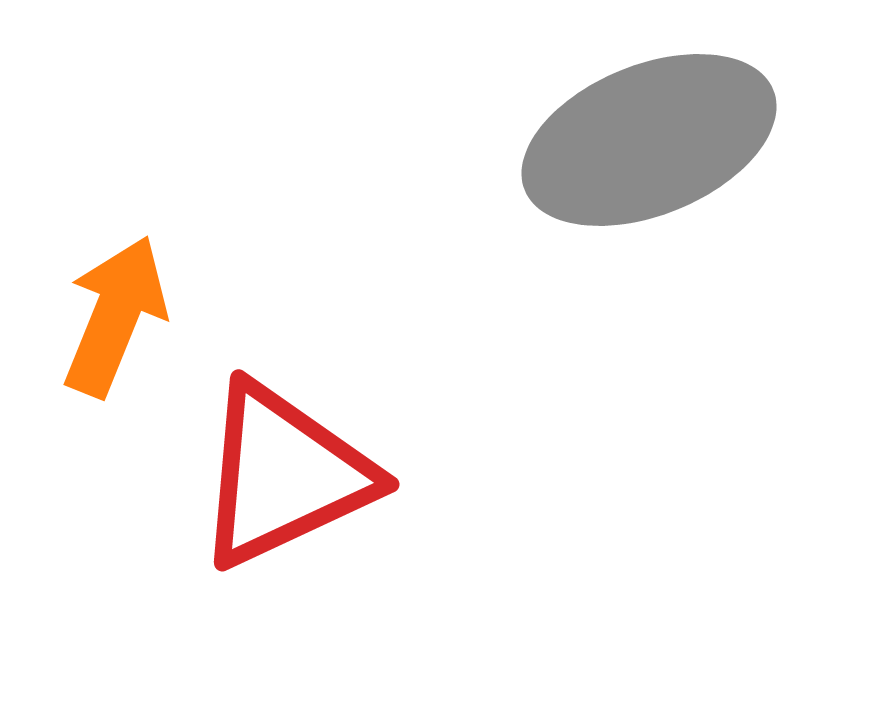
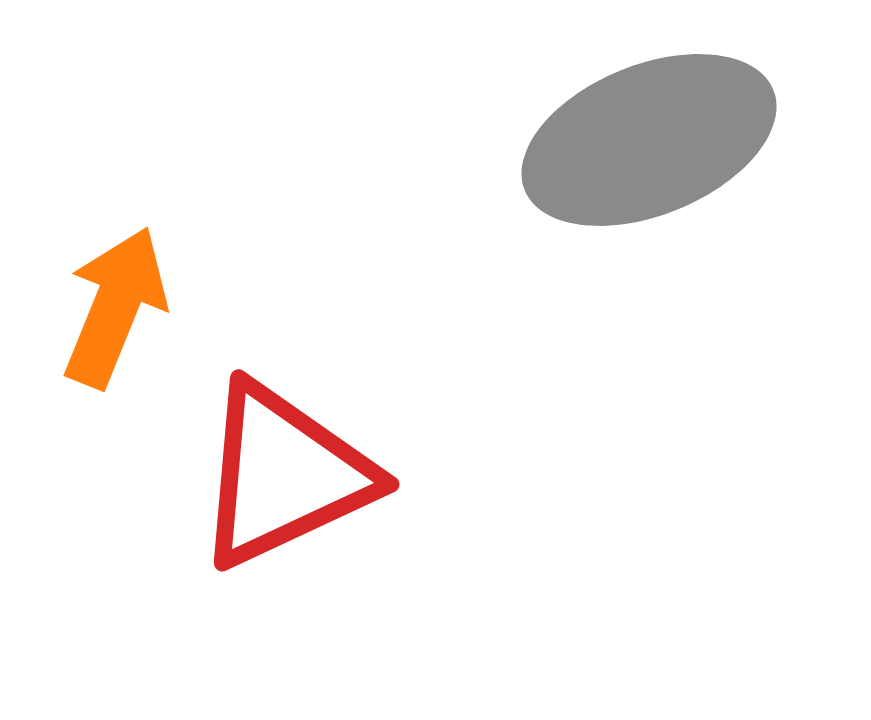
orange arrow: moved 9 px up
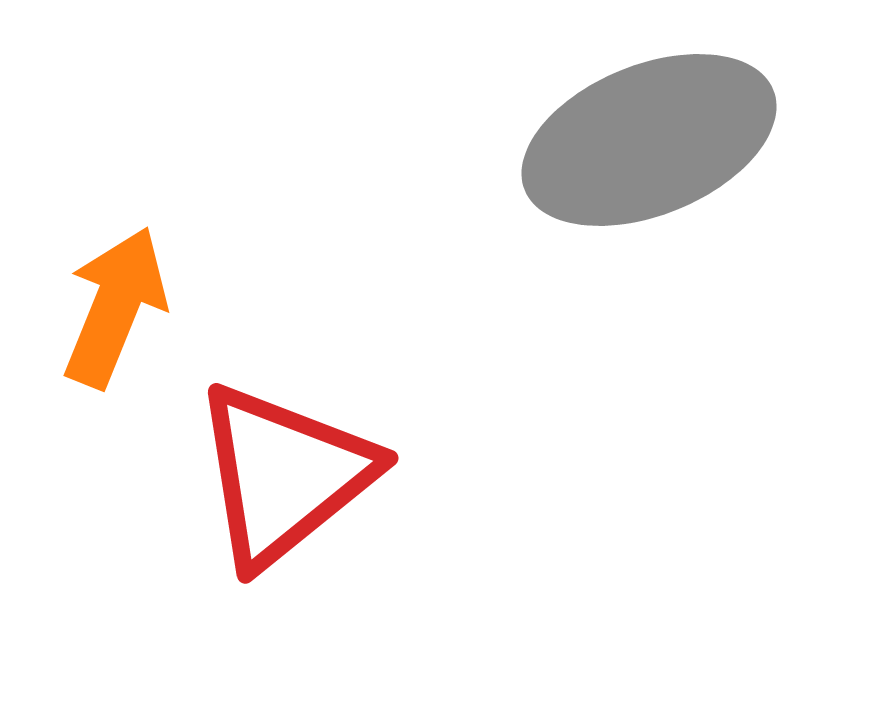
red triangle: rotated 14 degrees counterclockwise
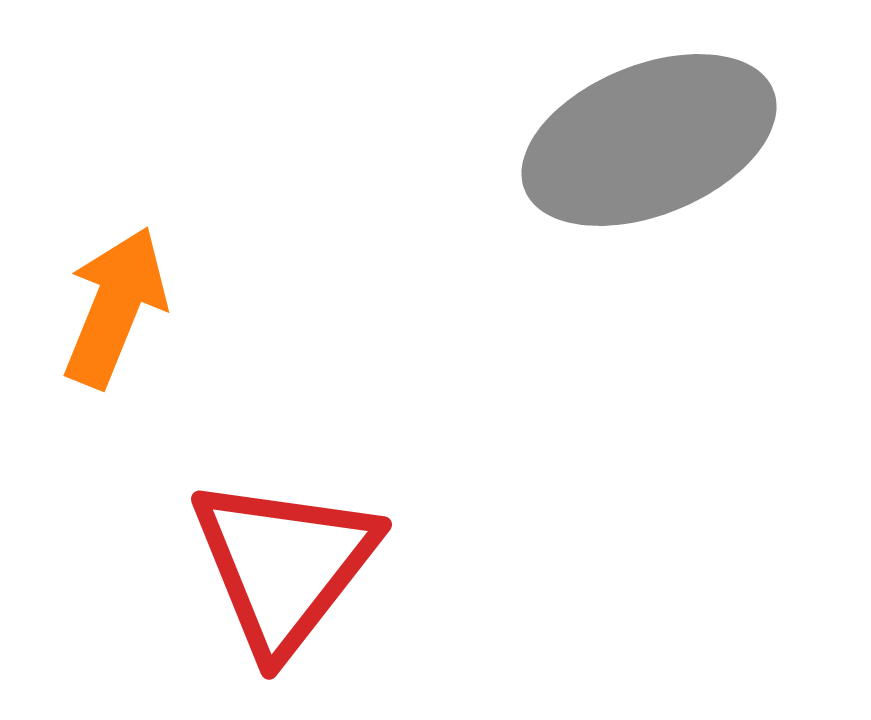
red triangle: moved 90 px down; rotated 13 degrees counterclockwise
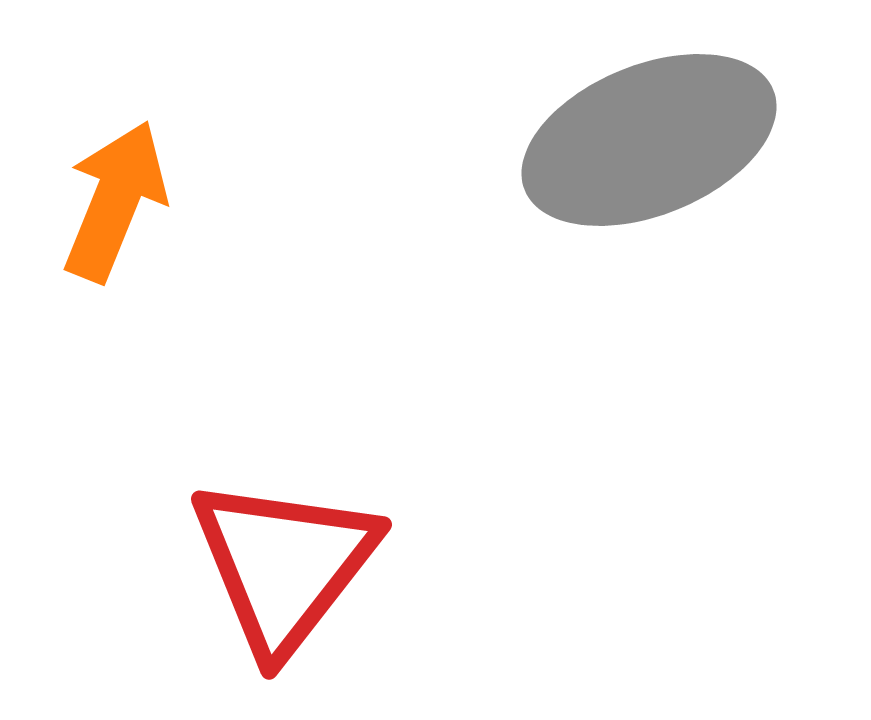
orange arrow: moved 106 px up
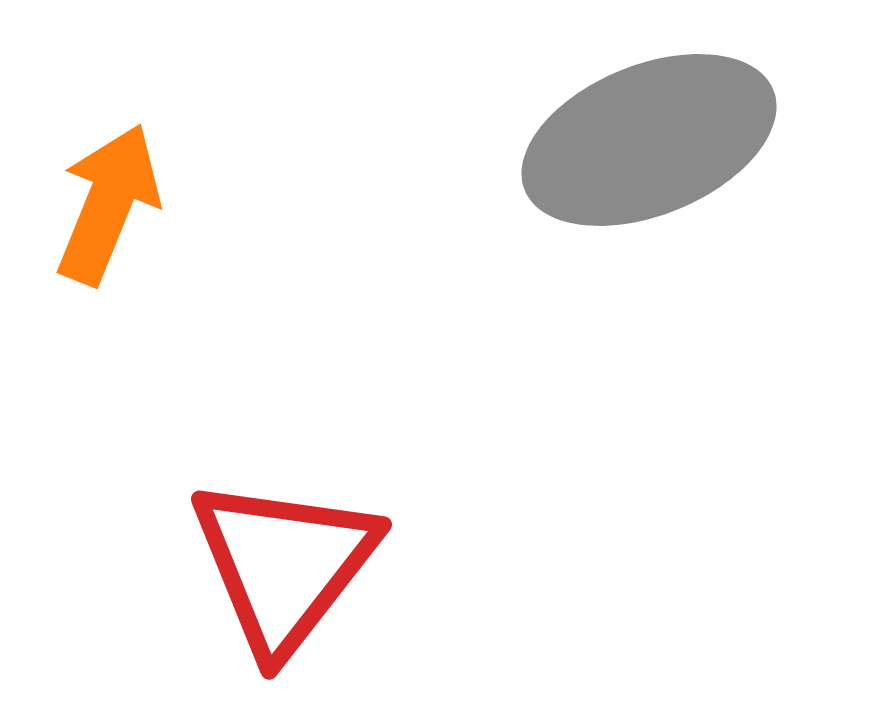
orange arrow: moved 7 px left, 3 px down
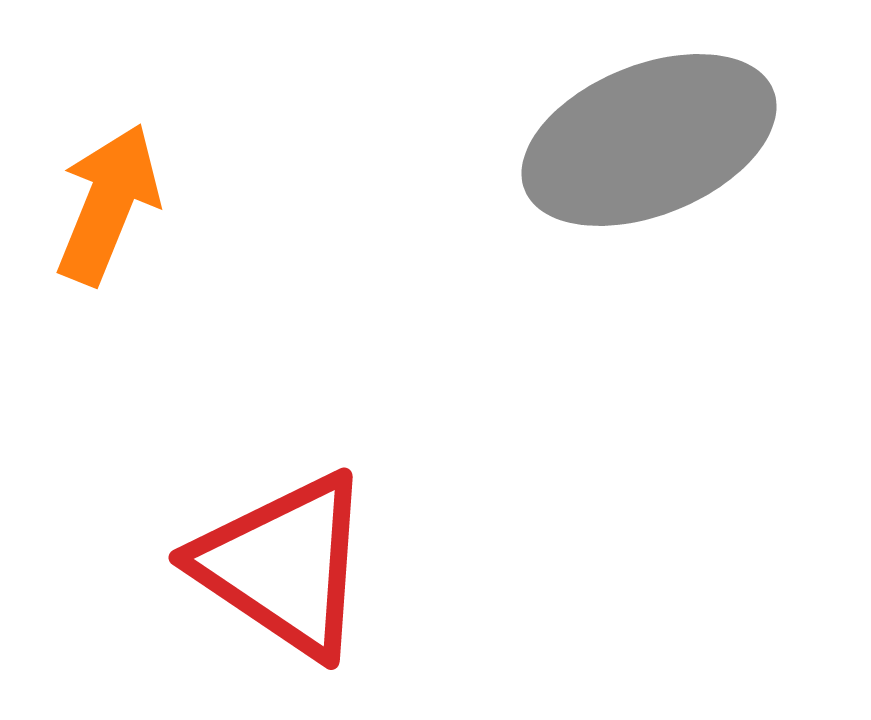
red triangle: rotated 34 degrees counterclockwise
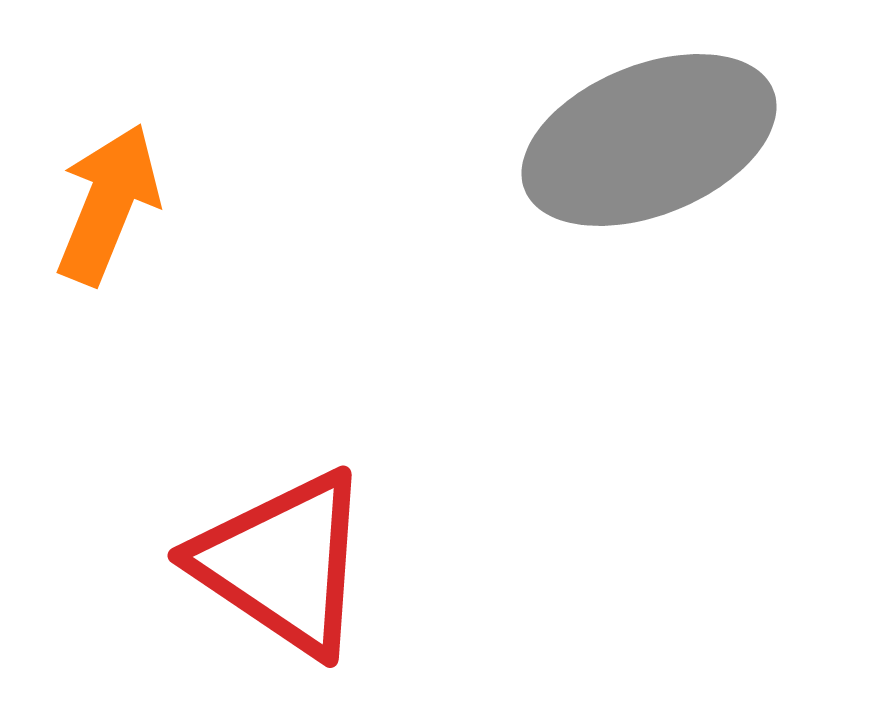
red triangle: moved 1 px left, 2 px up
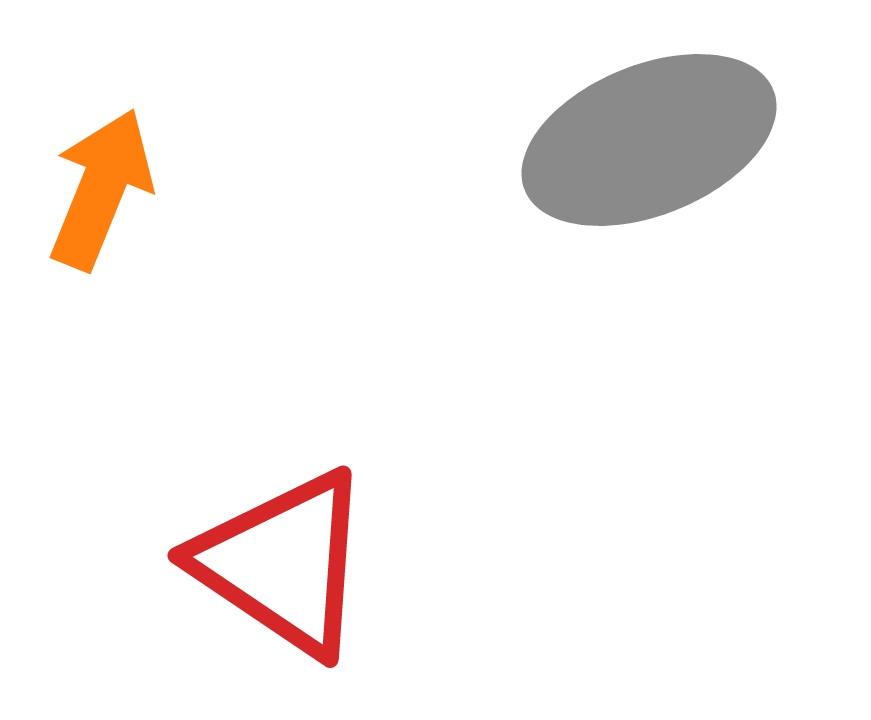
orange arrow: moved 7 px left, 15 px up
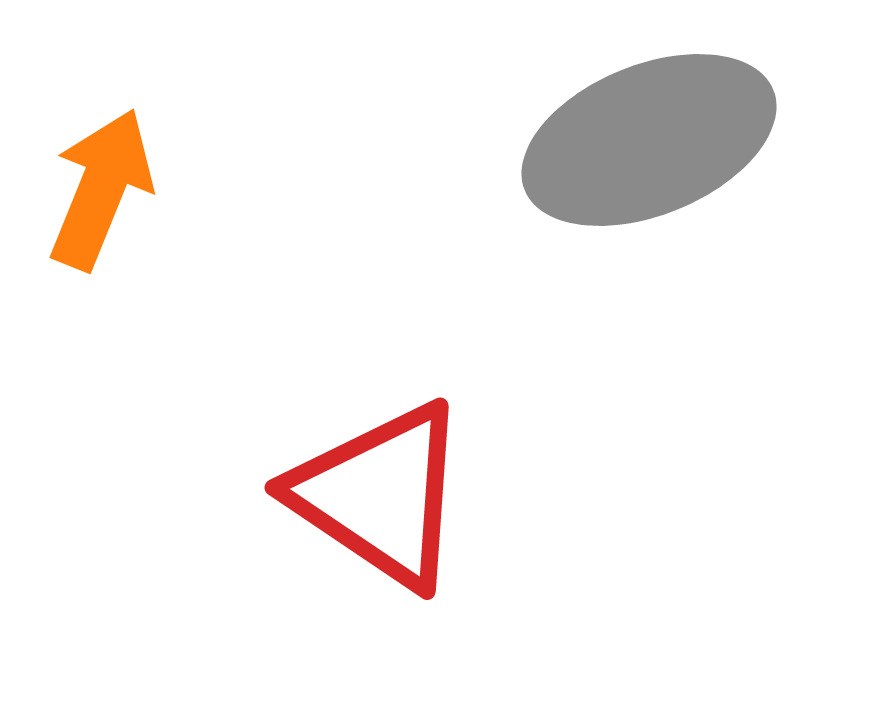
red triangle: moved 97 px right, 68 px up
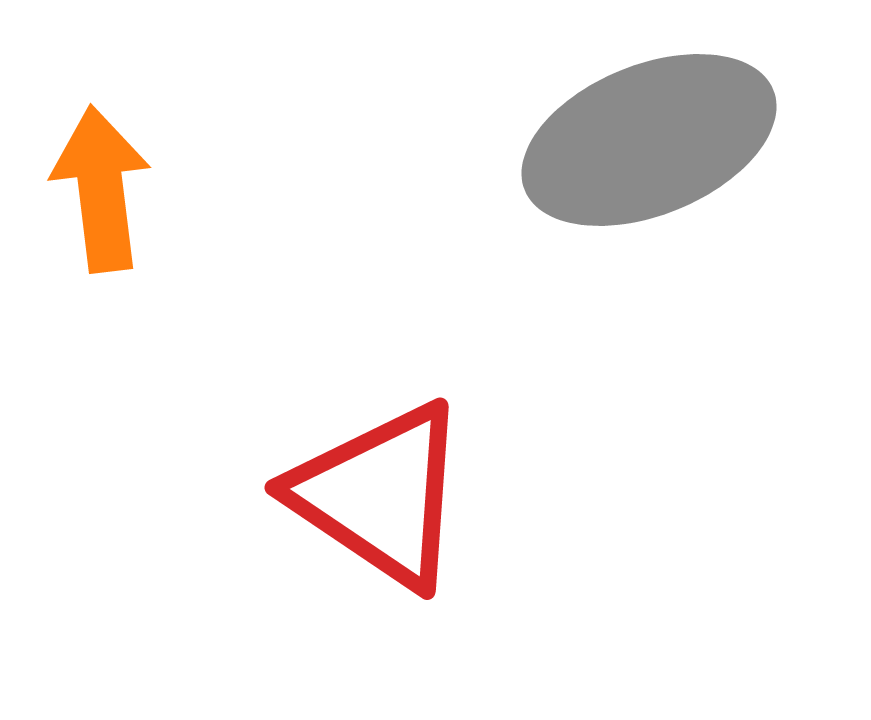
orange arrow: rotated 29 degrees counterclockwise
